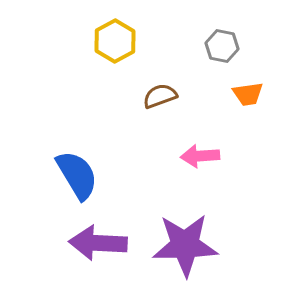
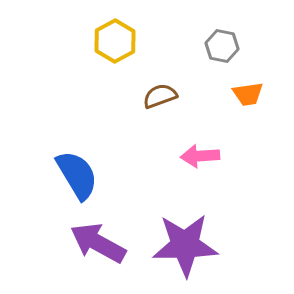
purple arrow: rotated 26 degrees clockwise
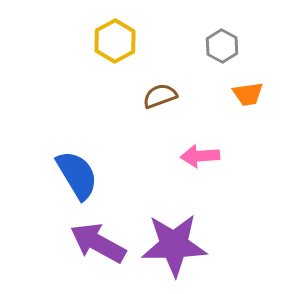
gray hexagon: rotated 16 degrees clockwise
purple star: moved 11 px left
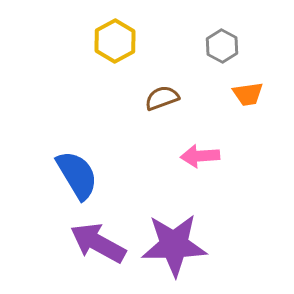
brown semicircle: moved 2 px right, 2 px down
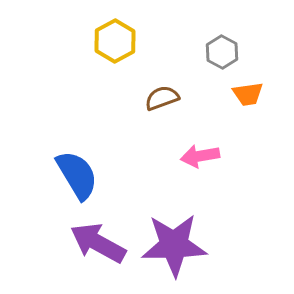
gray hexagon: moved 6 px down
pink arrow: rotated 6 degrees counterclockwise
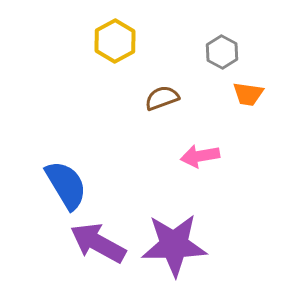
orange trapezoid: rotated 16 degrees clockwise
blue semicircle: moved 11 px left, 10 px down
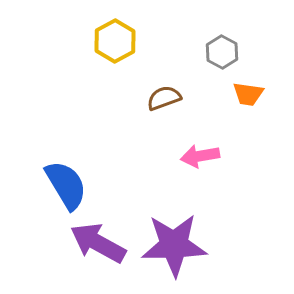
brown semicircle: moved 2 px right
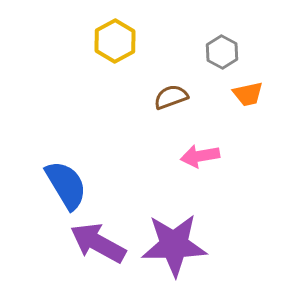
orange trapezoid: rotated 20 degrees counterclockwise
brown semicircle: moved 7 px right, 1 px up
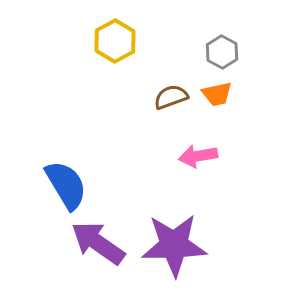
orange trapezoid: moved 31 px left
pink arrow: moved 2 px left
purple arrow: rotated 6 degrees clockwise
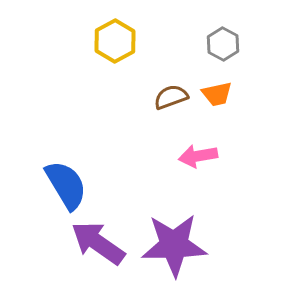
gray hexagon: moved 1 px right, 8 px up
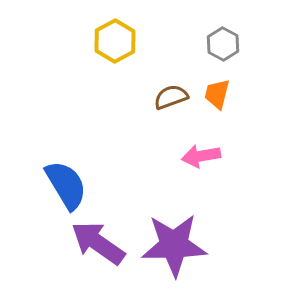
orange trapezoid: rotated 116 degrees clockwise
pink arrow: moved 3 px right
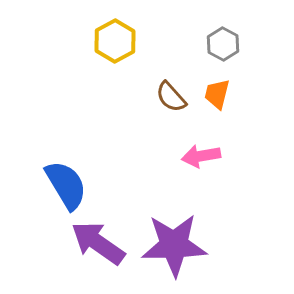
brown semicircle: rotated 112 degrees counterclockwise
